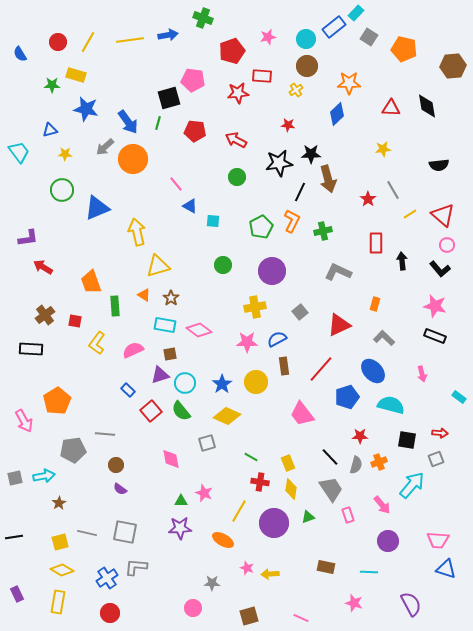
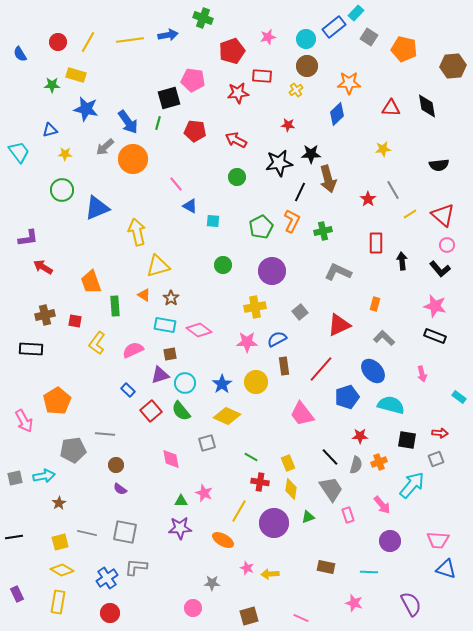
brown cross at (45, 315): rotated 24 degrees clockwise
purple circle at (388, 541): moved 2 px right
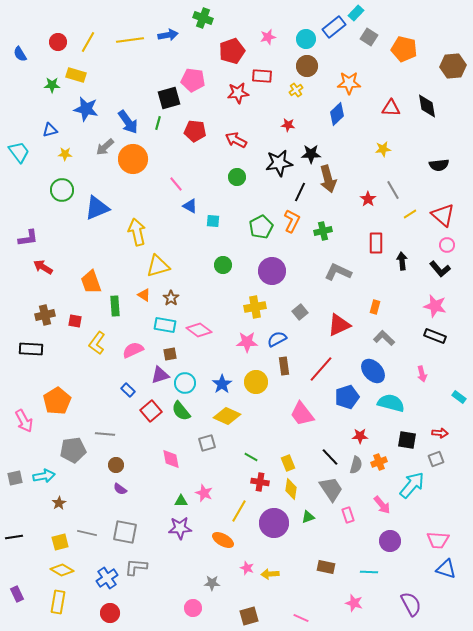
orange rectangle at (375, 304): moved 3 px down
cyan semicircle at (391, 405): moved 2 px up
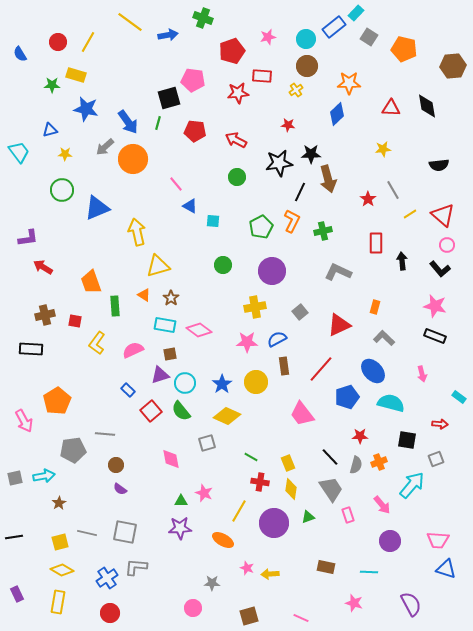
yellow line at (130, 40): moved 18 px up; rotated 44 degrees clockwise
red arrow at (440, 433): moved 9 px up
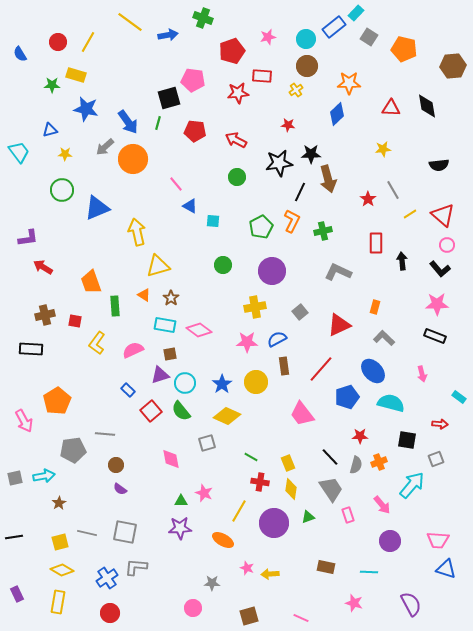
pink star at (435, 306): moved 2 px right, 2 px up; rotated 15 degrees counterclockwise
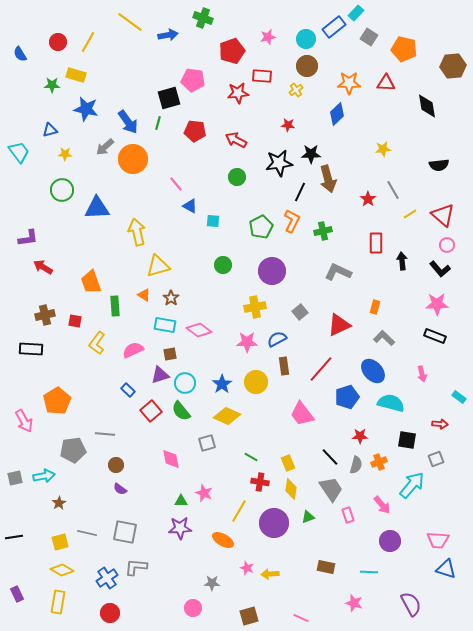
red triangle at (391, 108): moved 5 px left, 25 px up
blue triangle at (97, 208): rotated 20 degrees clockwise
